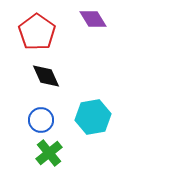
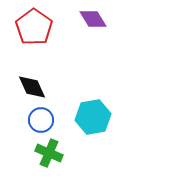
red pentagon: moved 3 px left, 5 px up
black diamond: moved 14 px left, 11 px down
green cross: rotated 28 degrees counterclockwise
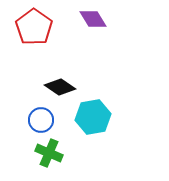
black diamond: moved 28 px right; rotated 32 degrees counterclockwise
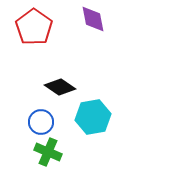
purple diamond: rotated 20 degrees clockwise
blue circle: moved 2 px down
green cross: moved 1 px left, 1 px up
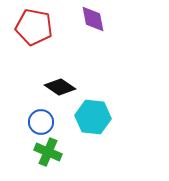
red pentagon: rotated 24 degrees counterclockwise
cyan hexagon: rotated 16 degrees clockwise
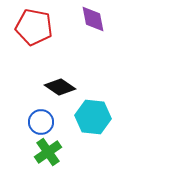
green cross: rotated 32 degrees clockwise
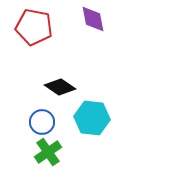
cyan hexagon: moved 1 px left, 1 px down
blue circle: moved 1 px right
